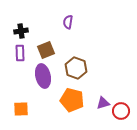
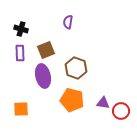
black cross: moved 2 px up; rotated 24 degrees clockwise
purple triangle: rotated 24 degrees clockwise
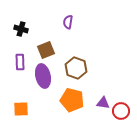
purple rectangle: moved 9 px down
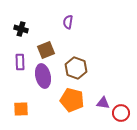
red circle: moved 2 px down
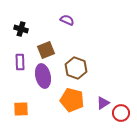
purple semicircle: moved 1 px left, 2 px up; rotated 104 degrees clockwise
purple triangle: rotated 40 degrees counterclockwise
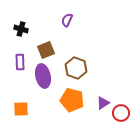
purple semicircle: rotated 88 degrees counterclockwise
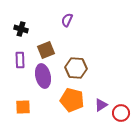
purple rectangle: moved 2 px up
brown hexagon: rotated 15 degrees counterclockwise
purple triangle: moved 2 px left, 2 px down
orange square: moved 2 px right, 2 px up
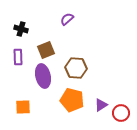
purple semicircle: moved 1 px up; rotated 24 degrees clockwise
purple rectangle: moved 2 px left, 3 px up
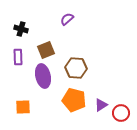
orange pentagon: moved 2 px right
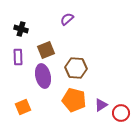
orange square: rotated 21 degrees counterclockwise
